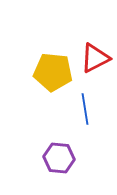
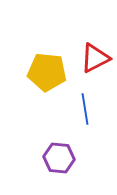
yellow pentagon: moved 6 px left
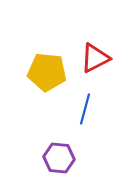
blue line: rotated 24 degrees clockwise
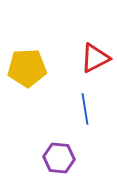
yellow pentagon: moved 20 px left, 4 px up; rotated 9 degrees counterclockwise
blue line: rotated 24 degrees counterclockwise
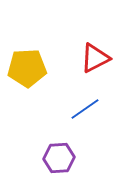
blue line: rotated 64 degrees clockwise
purple hexagon: rotated 8 degrees counterclockwise
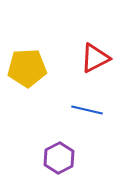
blue line: moved 2 px right, 1 px down; rotated 48 degrees clockwise
purple hexagon: rotated 24 degrees counterclockwise
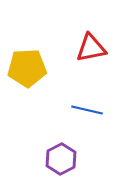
red triangle: moved 4 px left, 10 px up; rotated 16 degrees clockwise
purple hexagon: moved 2 px right, 1 px down
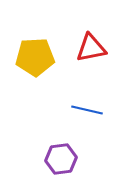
yellow pentagon: moved 8 px right, 11 px up
purple hexagon: rotated 20 degrees clockwise
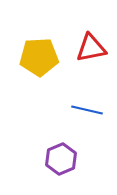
yellow pentagon: moved 4 px right
purple hexagon: rotated 16 degrees counterclockwise
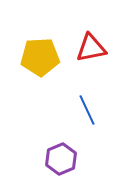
yellow pentagon: moved 1 px right
blue line: rotated 52 degrees clockwise
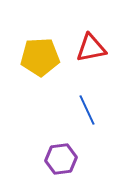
purple hexagon: rotated 16 degrees clockwise
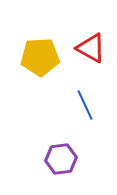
red triangle: rotated 40 degrees clockwise
blue line: moved 2 px left, 5 px up
